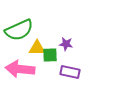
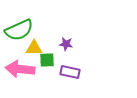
yellow triangle: moved 3 px left
green square: moved 3 px left, 5 px down
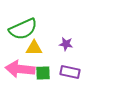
green semicircle: moved 4 px right, 1 px up
green square: moved 4 px left, 13 px down
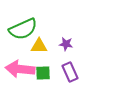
yellow triangle: moved 5 px right, 2 px up
purple rectangle: rotated 54 degrees clockwise
